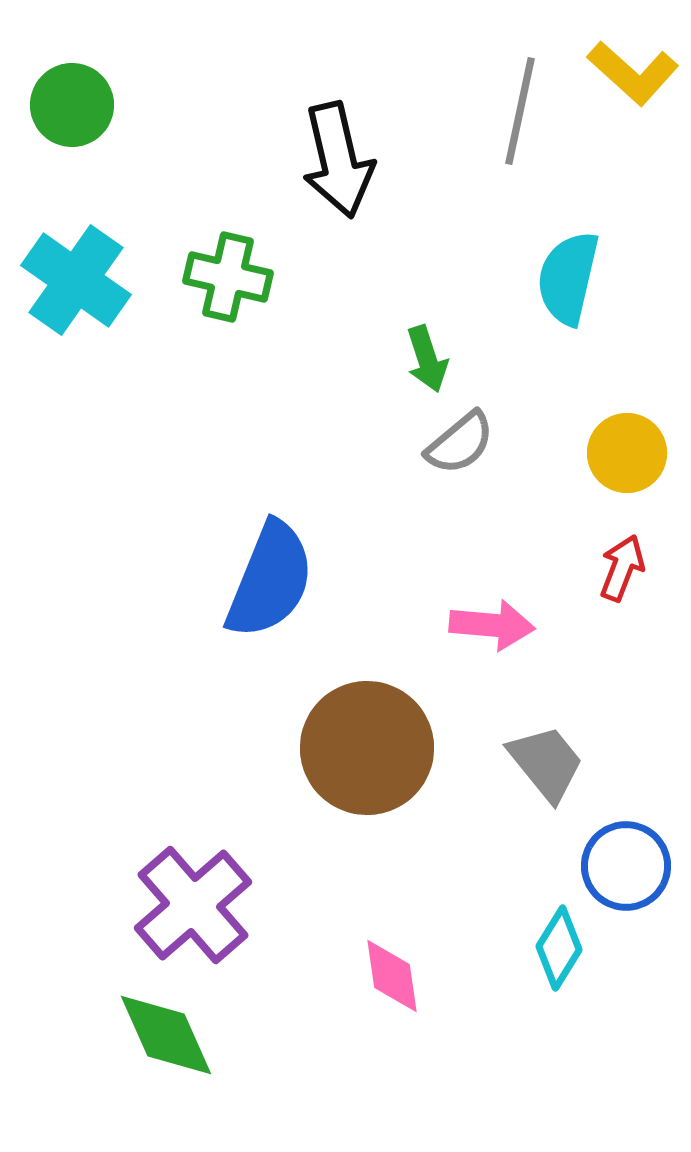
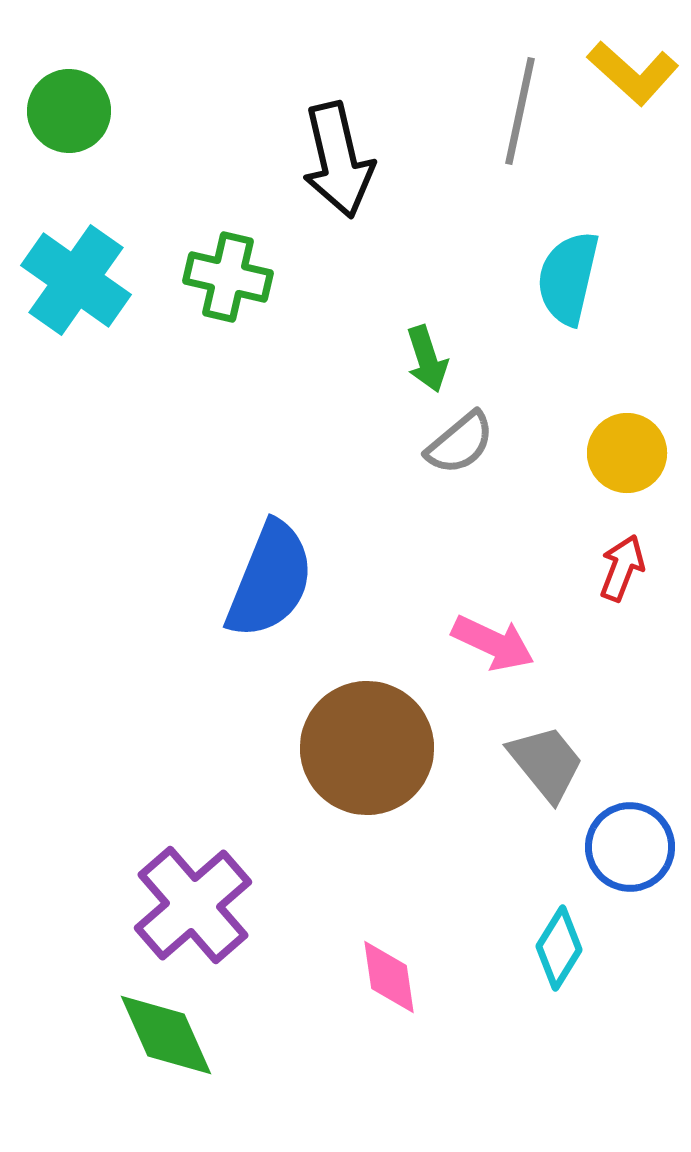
green circle: moved 3 px left, 6 px down
pink arrow: moved 1 px right, 18 px down; rotated 20 degrees clockwise
blue circle: moved 4 px right, 19 px up
pink diamond: moved 3 px left, 1 px down
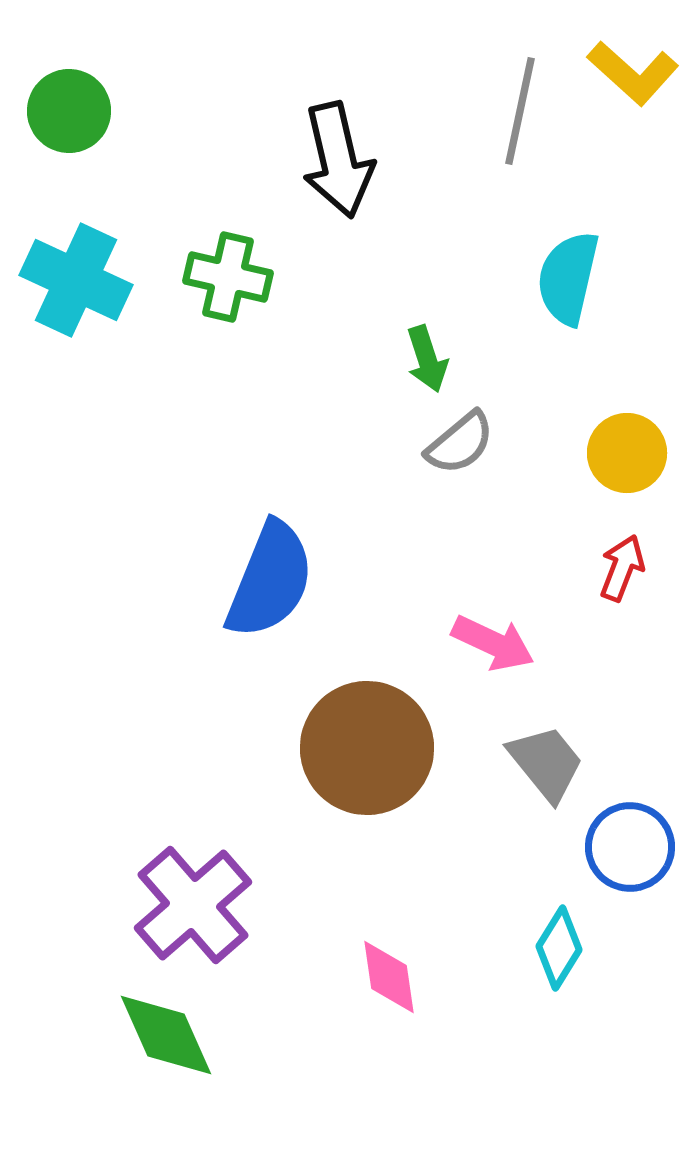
cyan cross: rotated 10 degrees counterclockwise
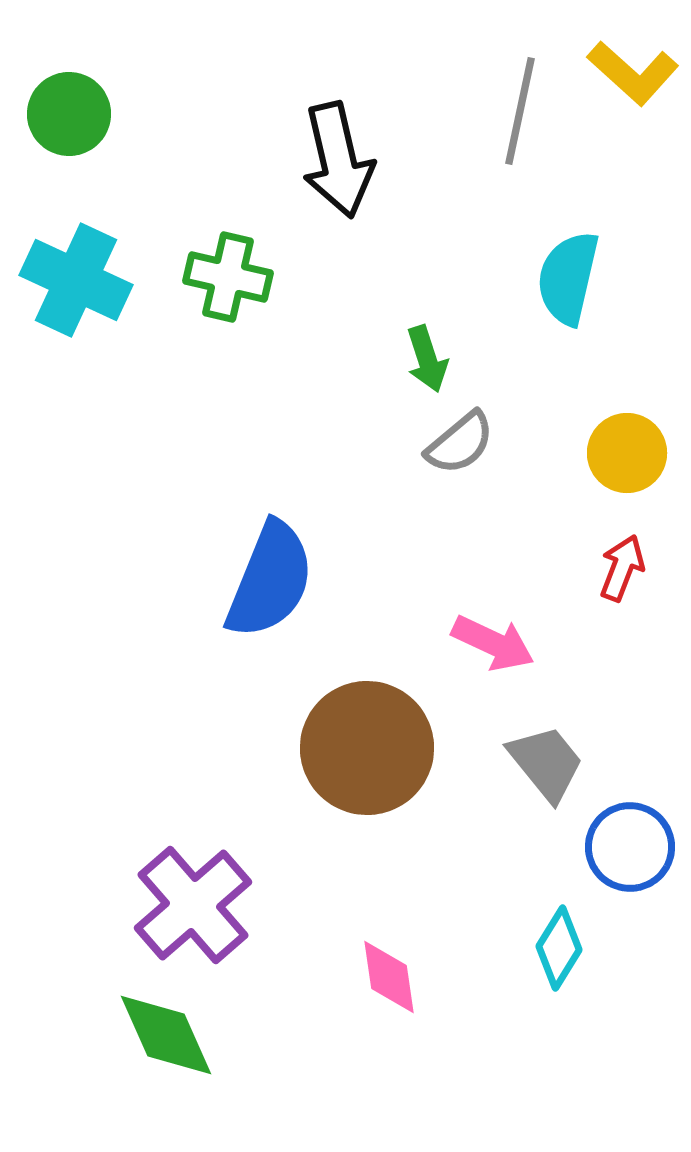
green circle: moved 3 px down
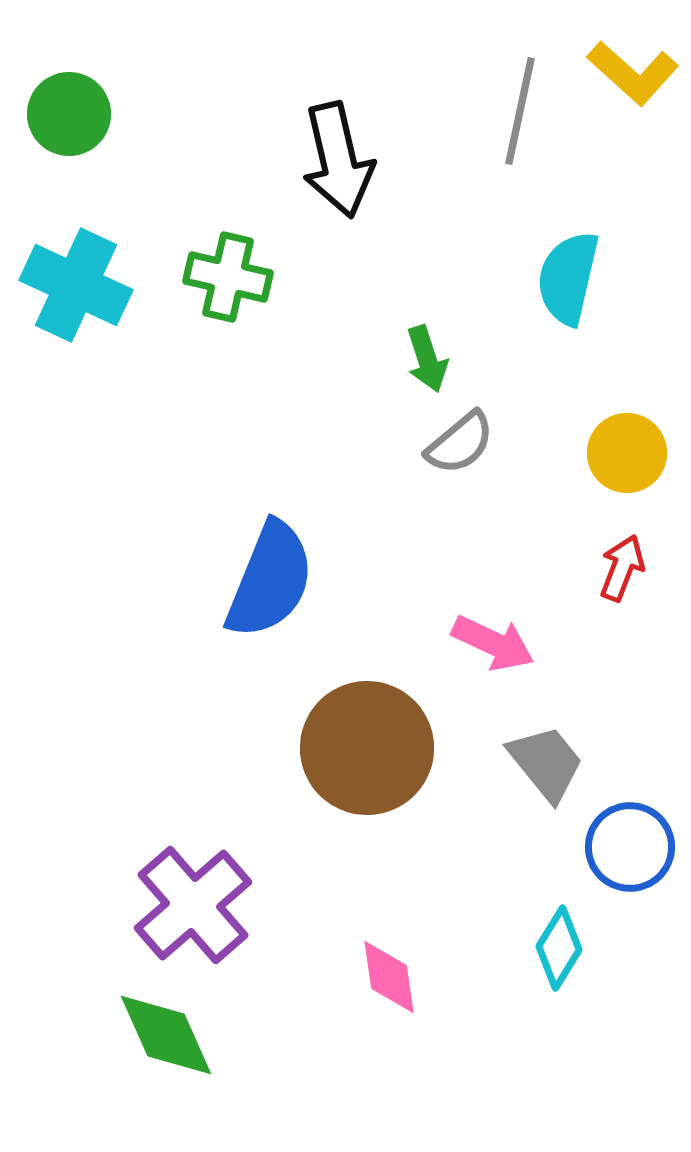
cyan cross: moved 5 px down
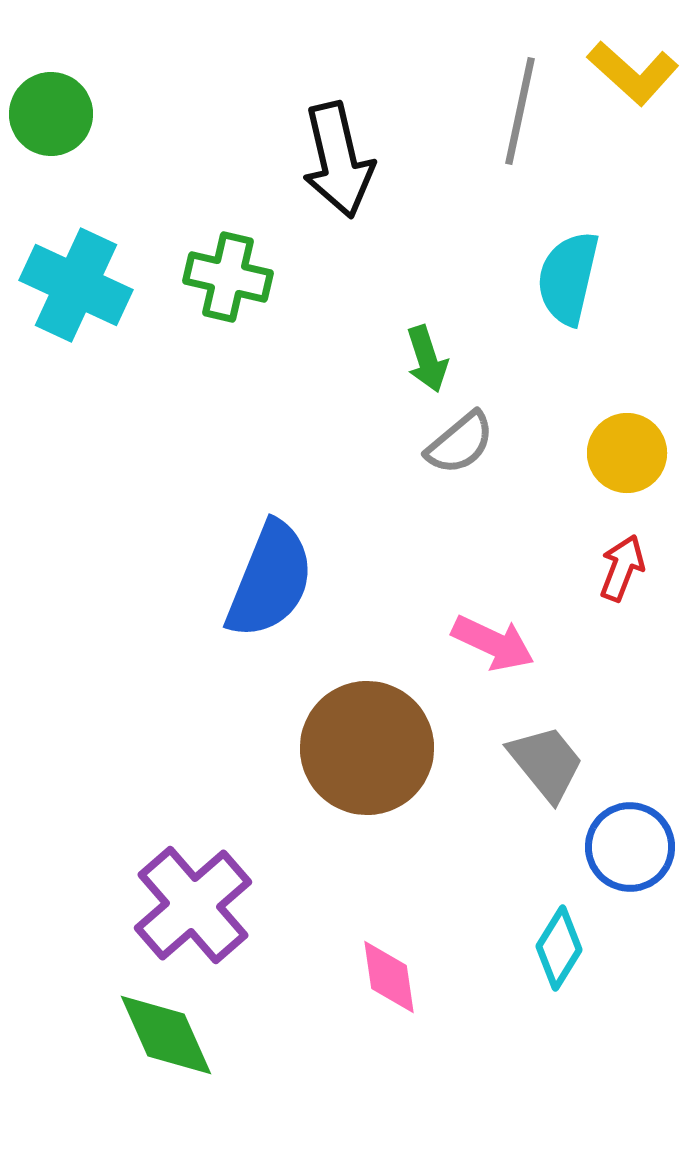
green circle: moved 18 px left
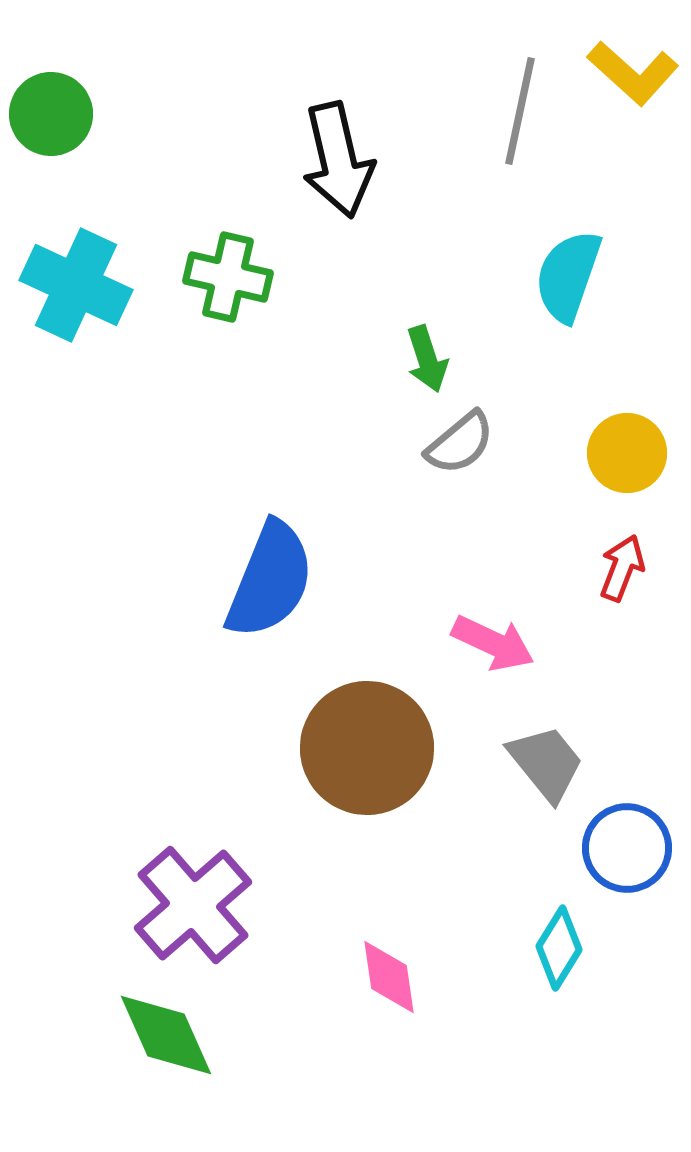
cyan semicircle: moved 2 px up; rotated 6 degrees clockwise
blue circle: moved 3 px left, 1 px down
